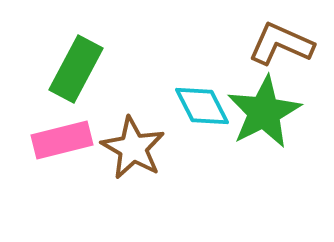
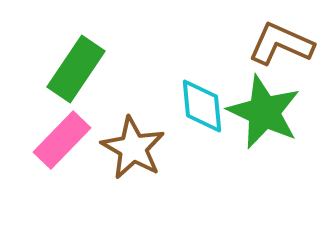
green rectangle: rotated 6 degrees clockwise
cyan diamond: rotated 22 degrees clockwise
green star: rotated 20 degrees counterclockwise
pink rectangle: rotated 32 degrees counterclockwise
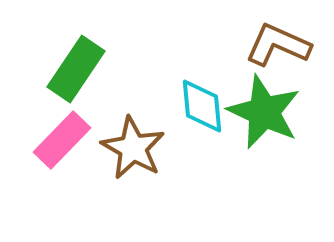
brown L-shape: moved 3 px left, 1 px down
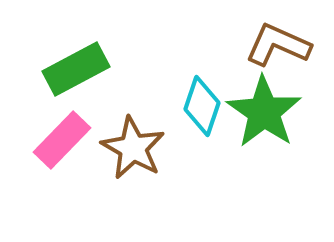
green rectangle: rotated 28 degrees clockwise
cyan diamond: rotated 24 degrees clockwise
green star: rotated 10 degrees clockwise
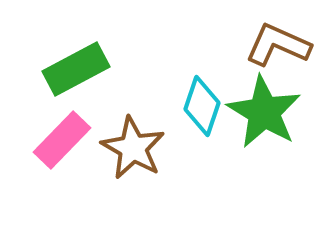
green star: rotated 4 degrees counterclockwise
